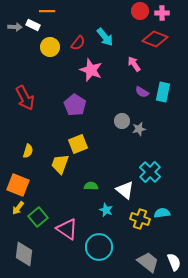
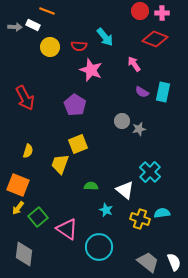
orange line: rotated 21 degrees clockwise
red semicircle: moved 1 px right, 3 px down; rotated 56 degrees clockwise
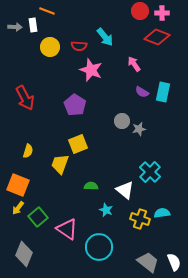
white rectangle: rotated 56 degrees clockwise
red diamond: moved 2 px right, 2 px up
gray diamond: rotated 15 degrees clockwise
